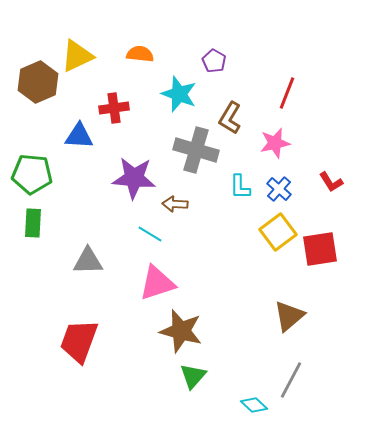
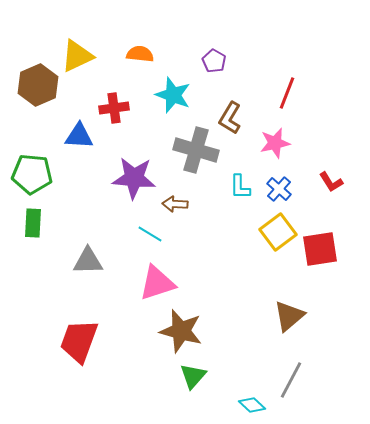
brown hexagon: moved 3 px down
cyan star: moved 6 px left, 1 px down
cyan diamond: moved 2 px left
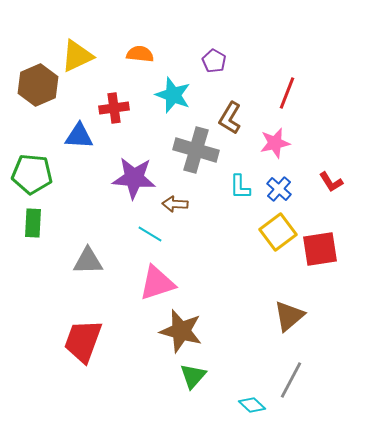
red trapezoid: moved 4 px right
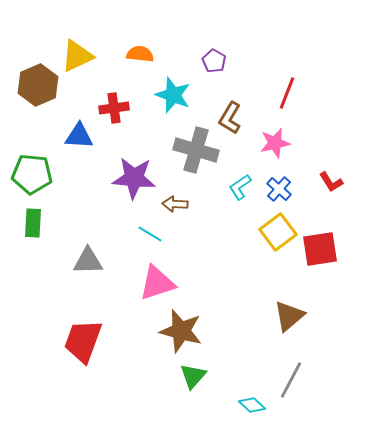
cyan L-shape: rotated 56 degrees clockwise
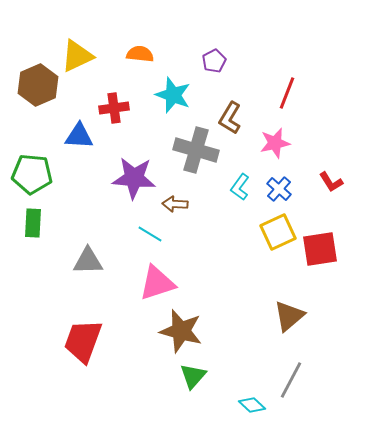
purple pentagon: rotated 15 degrees clockwise
cyan L-shape: rotated 20 degrees counterclockwise
yellow square: rotated 12 degrees clockwise
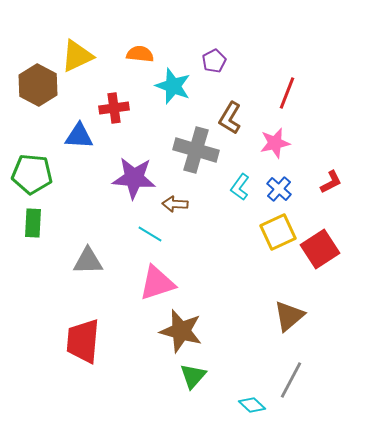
brown hexagon: rotated 9 degrees counterclockwise
cyan star: moved 9 px up
red L-shape: rotated 85 degrees counterclockwise
red square: rotated 24 degrees counterclockwise
red trapezoid: rotated 15 degrees counterclockwise
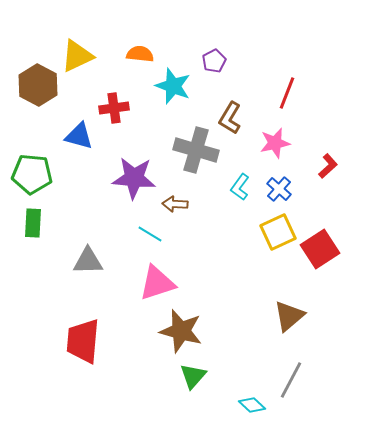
blue triangle: rotated 12 degrees clockwise
red L-shape: moved 3 px left, 16 px up; rotated 15 degrees counterclockwise
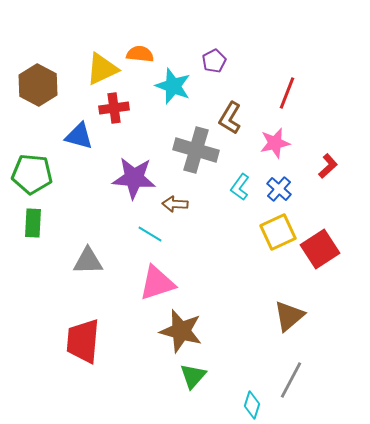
yellow triangle: moved 25 px right, 13 px down
cyan diamond: rotated 64 degrees clockwise
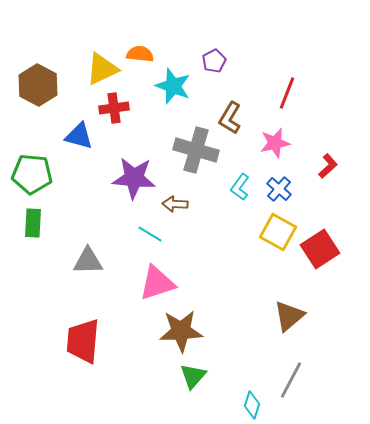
yellow square: rotated 36 degrees counterclockwise
brown star: rotated 18 degrees counterclockwise
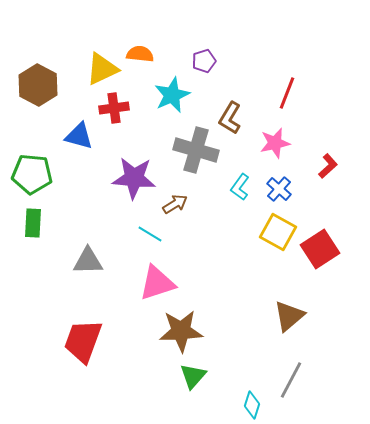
purple pentagon: moved 10 px left; rotated 10 degrees clockwise
cyan star: moved 1 px left, 9 px down; rotated 27 degrees clockwise
brown arrow: rotated 145 degrees clockwise
red trapezoid: rotated 15 degrees clockwise
